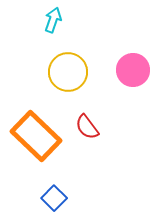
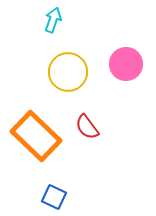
pink circle: moved 7 px left, 6 px up
blue square: moved 1 px up; rotated 20 degrees counterclockwise
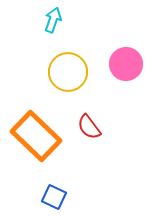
red semicircle: moved 2 px right
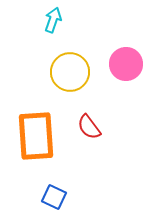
yellow circle: moved 2 px right
orange rectangle: rotated 42 degrees clockwise
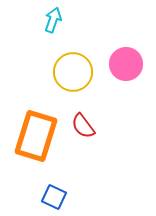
yellow circle: moved 3 px right
red semicircle: moved 6 px left, 1 px up
orange rectangle: rotated 21 degrees clockwise
